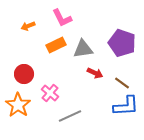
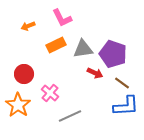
purple pentagon: moved 9 px left, 11 px down
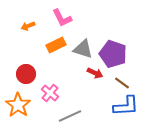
gray triangle: rotated 25 degrees clockwise
red circle: moved 2 px right
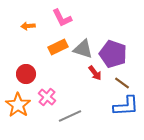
orange arrow: rotated 16 degrees clockwise
orange rectangle: moved 2 px right, 2 px down
red arrow: rotated 28 degrees clockwise
pink cross: moved 3 px left, 4 px down
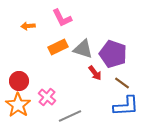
red circle: moved 7 px left, 7 px down
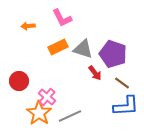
orange star: moved 21 px right, 8 px down
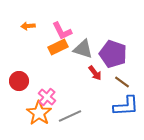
pink L-shape: moved 13 px down
brown line: moved 1 px up
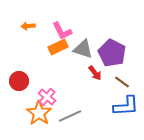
purple pentagon: moved 1 px left, 1 px up; rotated 8 degrees clockwise
